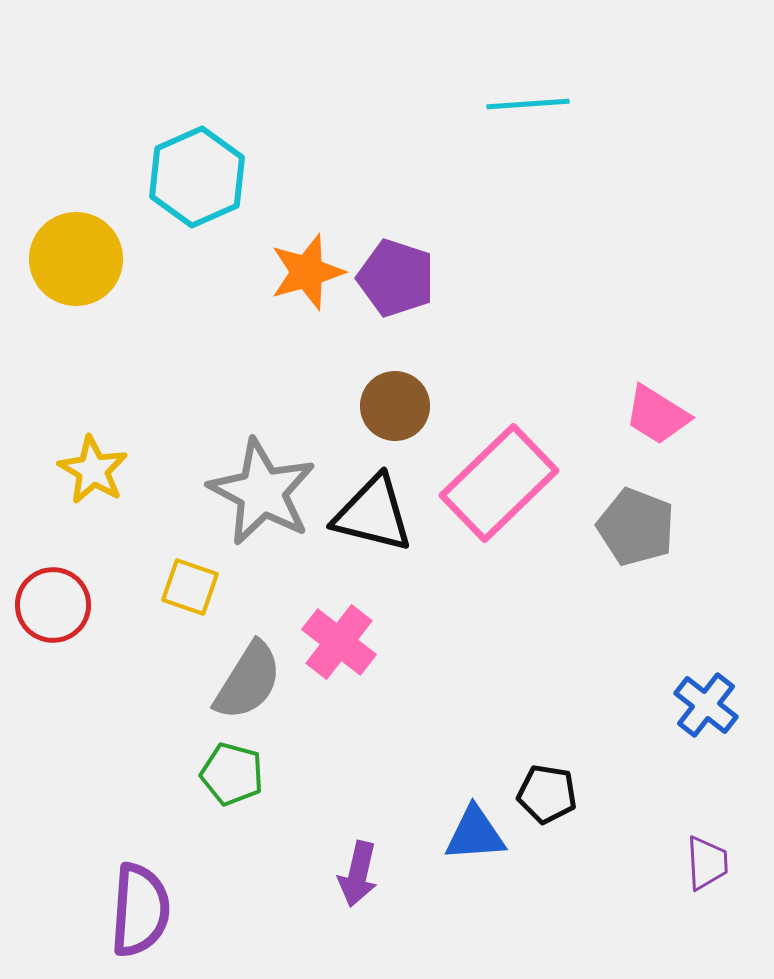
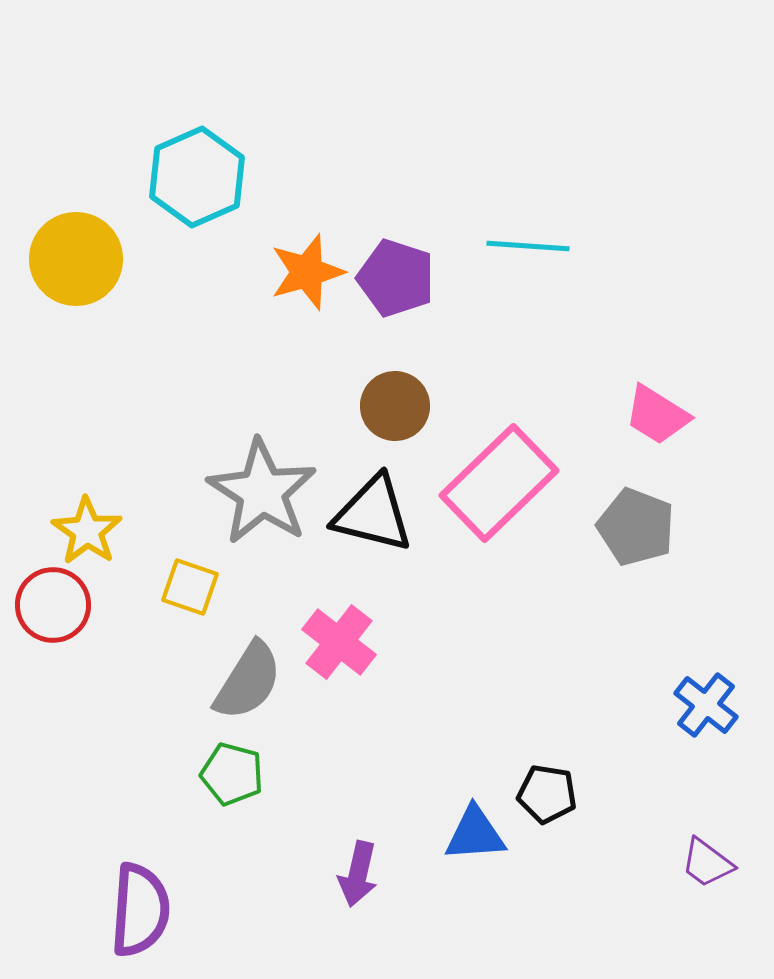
cyan line: moved 142 px down; rotated 8 degrees clockwise
yellow star: moved 6 px left, 61 px down; rotated 4 degrees clockwise
gray star: rotated 5 degrees clockwise
purple trapezoid: rotated 130 degrees clockwise
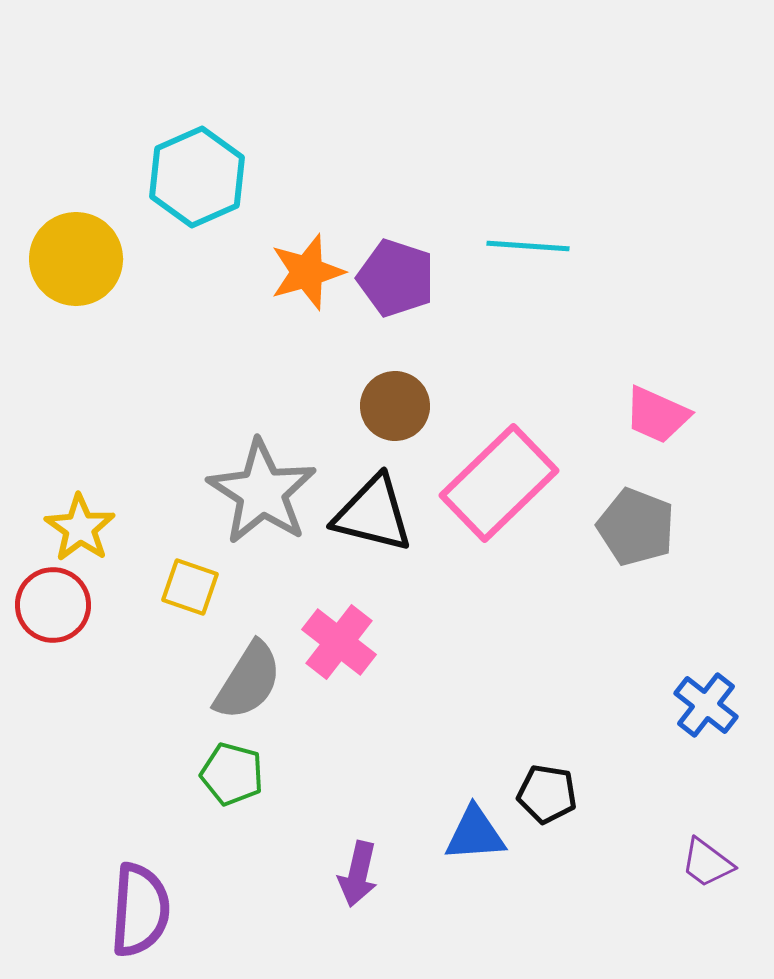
pink trapezoid: rotated 8 degrees counterclockwise
yellow star: moved 7 px left, 3 px up
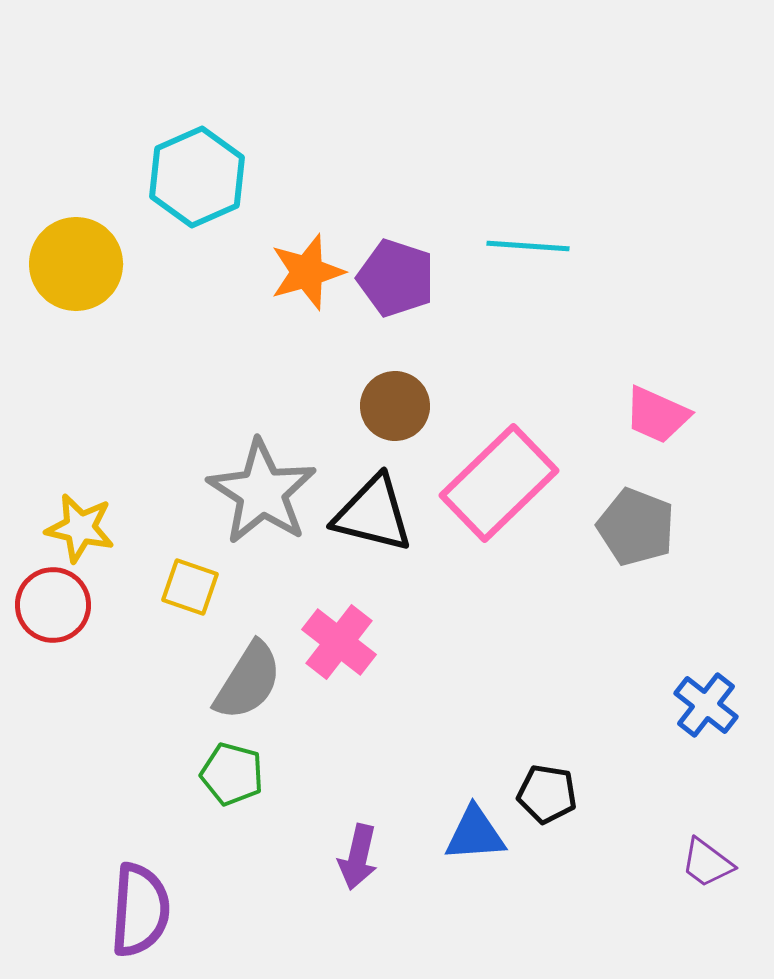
yellow circle: moved 5 px down
yellow star: rotated 22 degrees counterclockwise
purple arrow: moved 17 px up
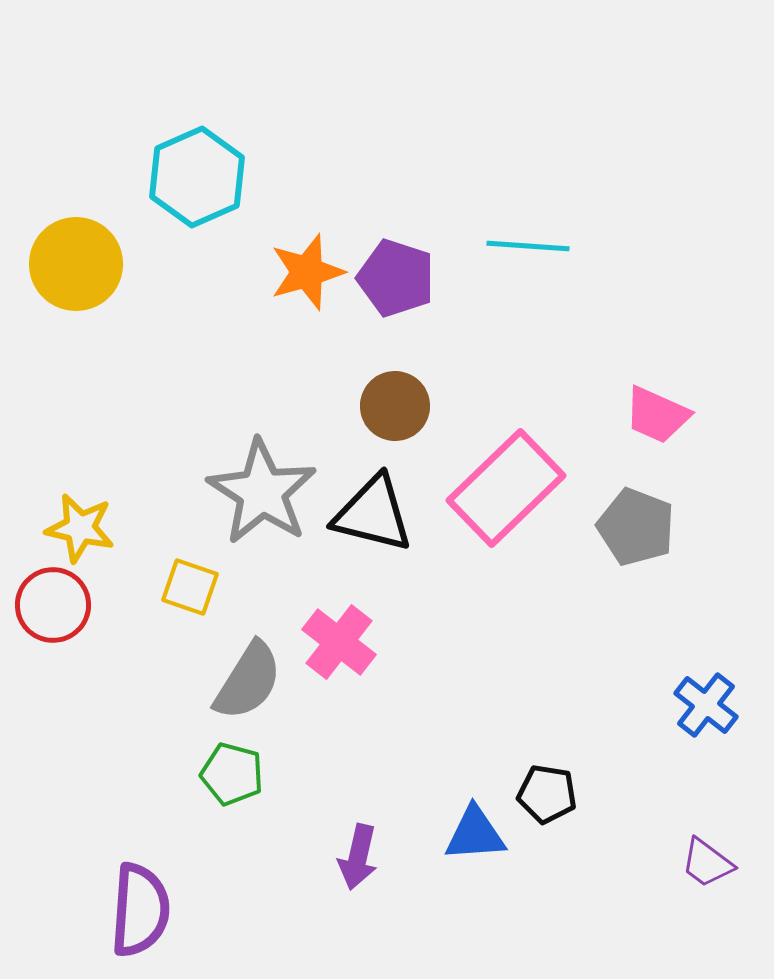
pink rectangle: moved 7 px right, 5 px down
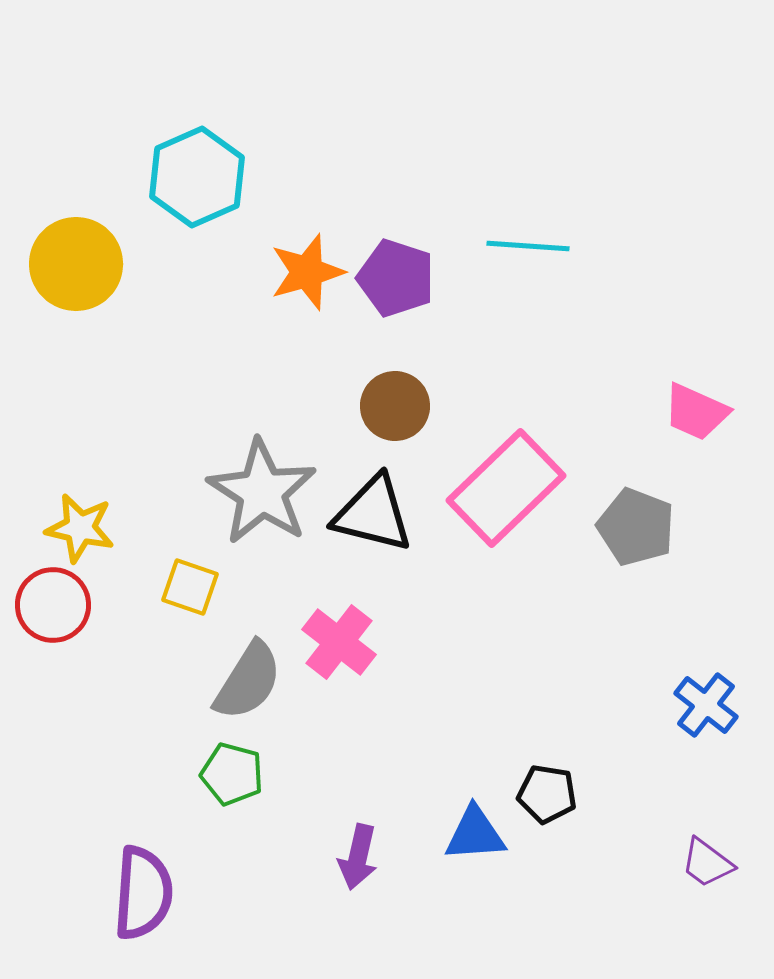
pink trapezoid: moved 39 px right, 3 px up
purple semicircle: moved 3 px right, 17 px up
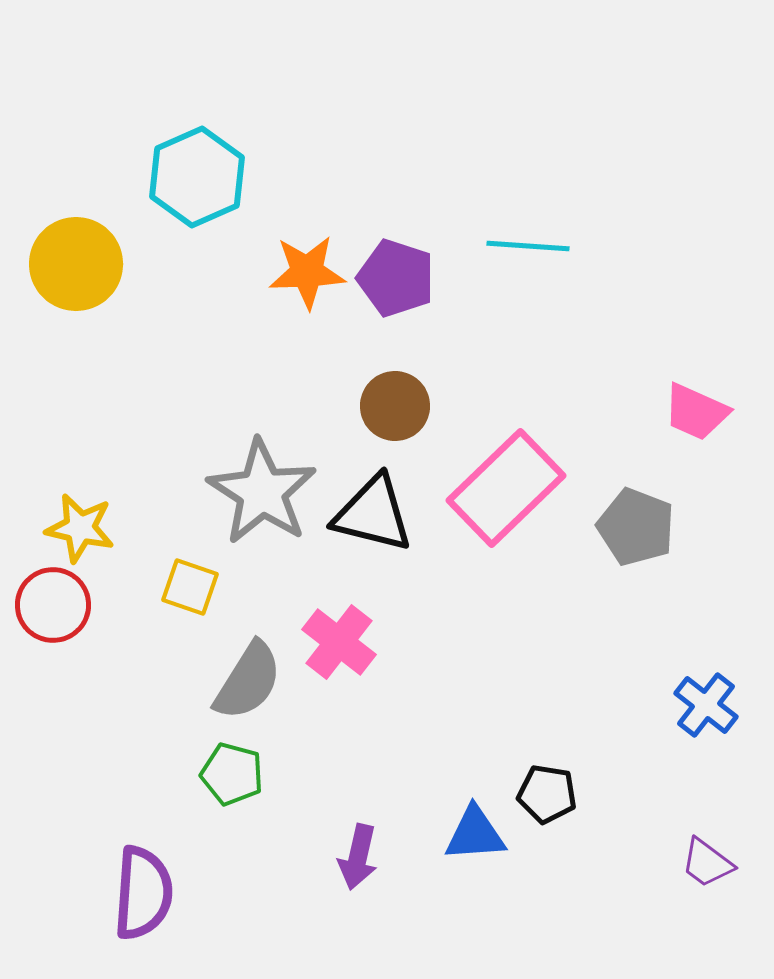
orange star: rotated 14 degrees clockwise
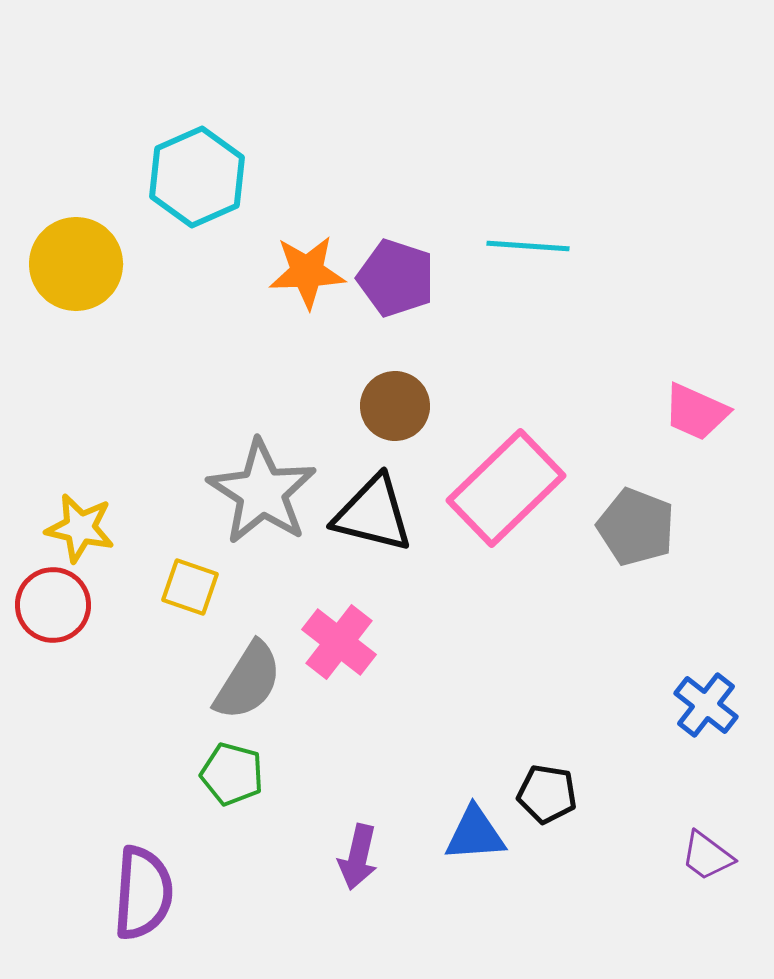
purple trapezoid: moved 7 px up
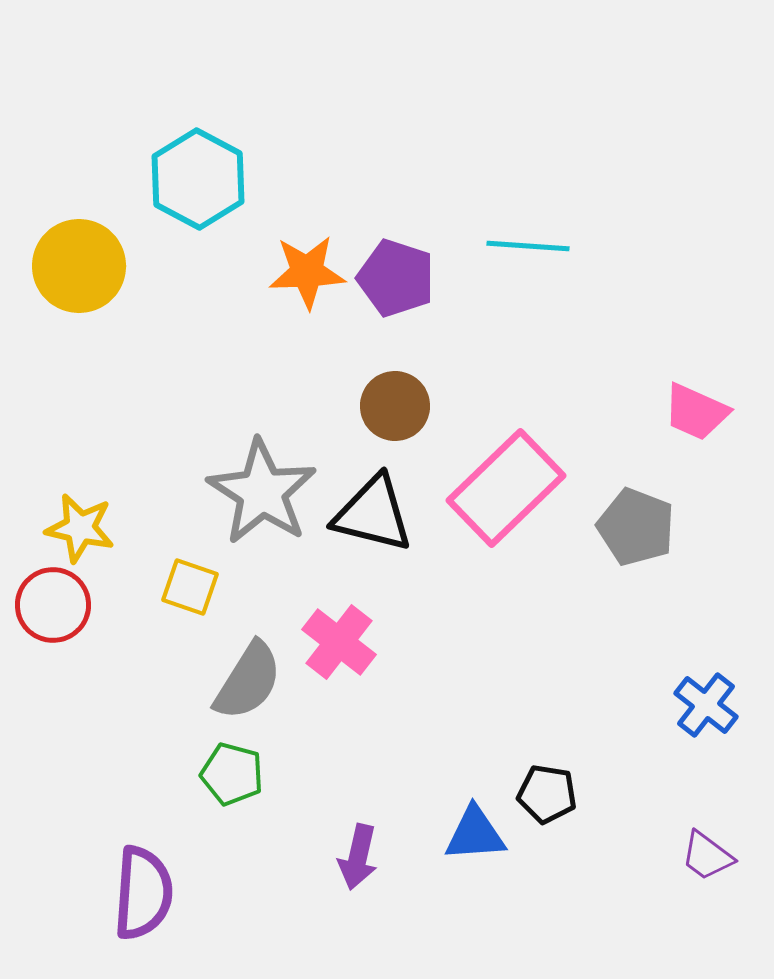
cyan hexagon: moved 1 px right, 2 px down; rotated 8 degrees counterclockwise
yellow circle: moved 3 px right, 2 px down
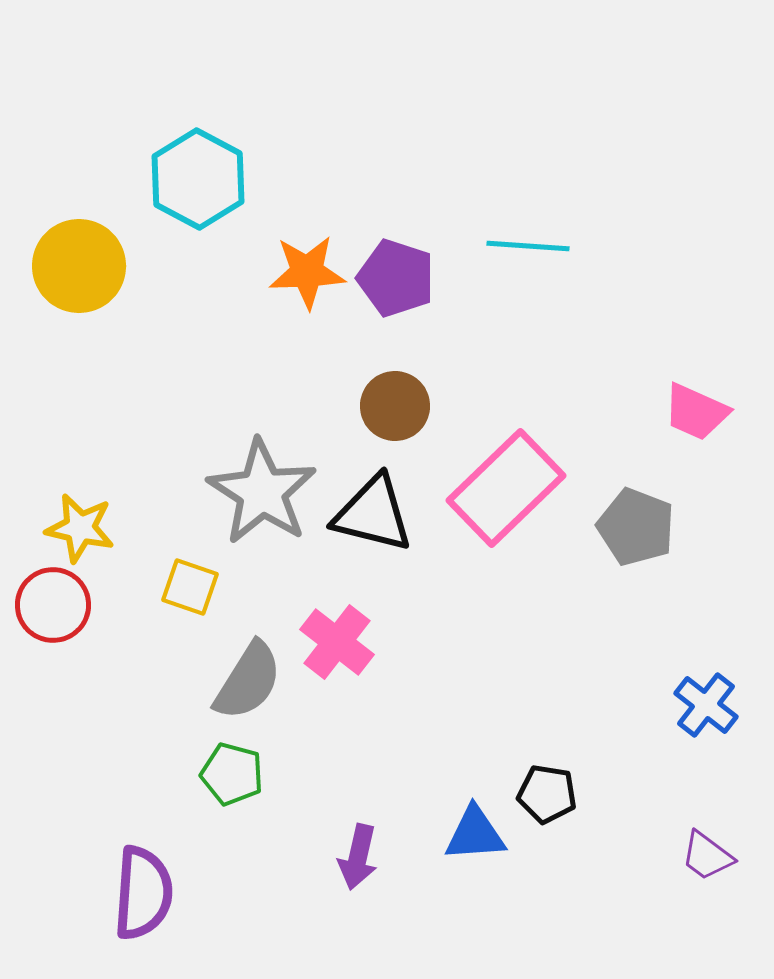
pink cross: moved 2 px left
